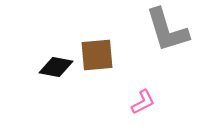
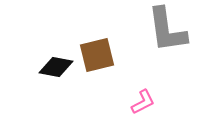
gray L-shape: rotated 9 degrees clockwise
brown square: rotated 9 degrees counterclockwise
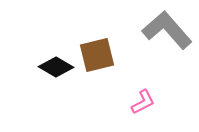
gray L-shape: rotated 147 degrees clockwise
black diamond: rotated 20 degrees clockwise
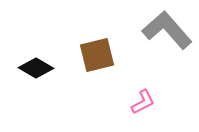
black diamond: moved 20 px left, 1 px down
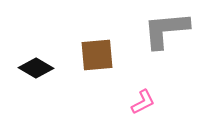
gray L-shape: moved 1 px left; rotated 54 degrees counterclockwise
brown square: rotated 9 degrees clockwise
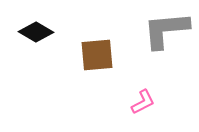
black diamond: moved 36 px up
